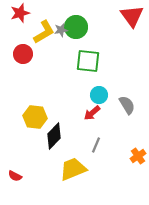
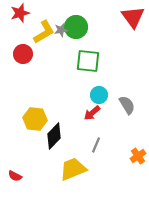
red triangle: moved 1 px right, 1 px down
yellow hexagon: moved 2 px down
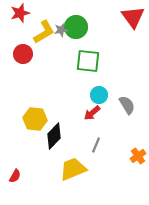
red semicircle: rotated 88 degrees counterclockwise
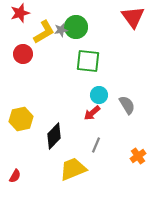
yellow hexagon: moved 14 px left; rotated 20 degrees counterclockwise
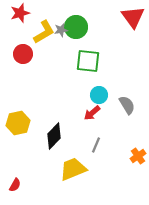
yellow hexagon: moved 3 px left, 4 px down
red semicircle: moved 9 px down
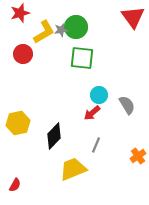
green square: moved 6 px left, 3 px up
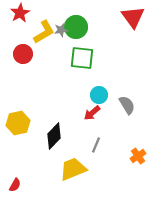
red star: rotated 12 degrees counterclockwise
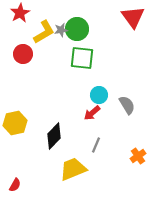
green circle: moved 1 px right, 2 px down
yellow hexagon: moved 3 px left
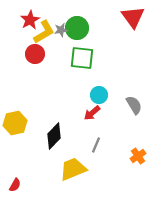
red star: moved 10 px right, 7 px down
green circle: moved 1 px up
red circle: moved 12 px right
gray semicircle: moved 7 px right
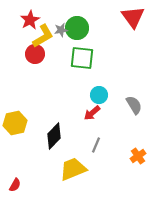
yellow L-shape: moved 1 px left, 4 px down
